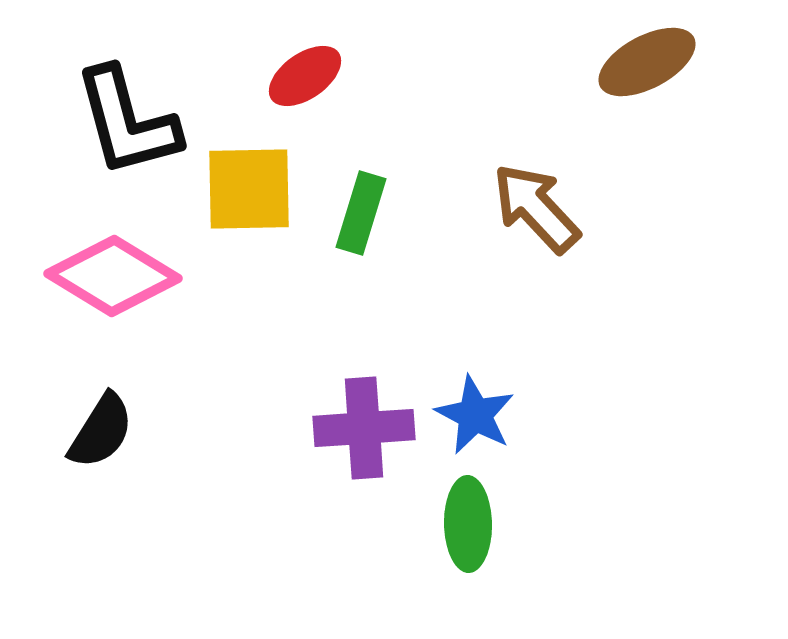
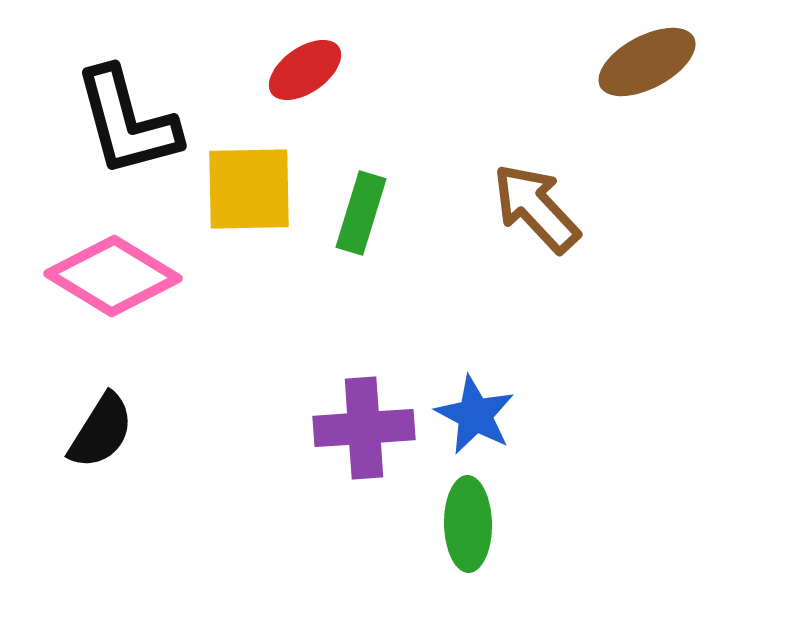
red ellipse: moved 6 px up
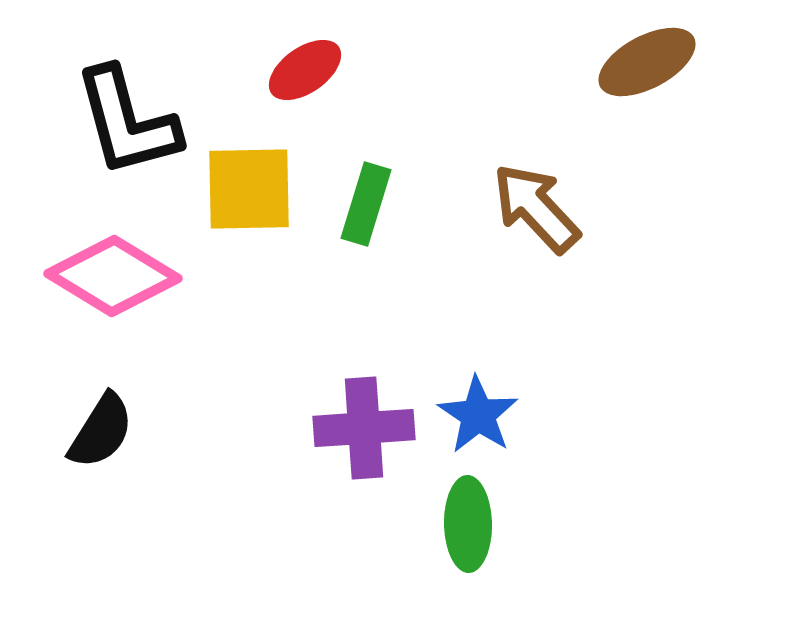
green rectangle: moved 5 px right, 9 px up
blue star: moved 3 px right; rotated 6 degrees clockwise
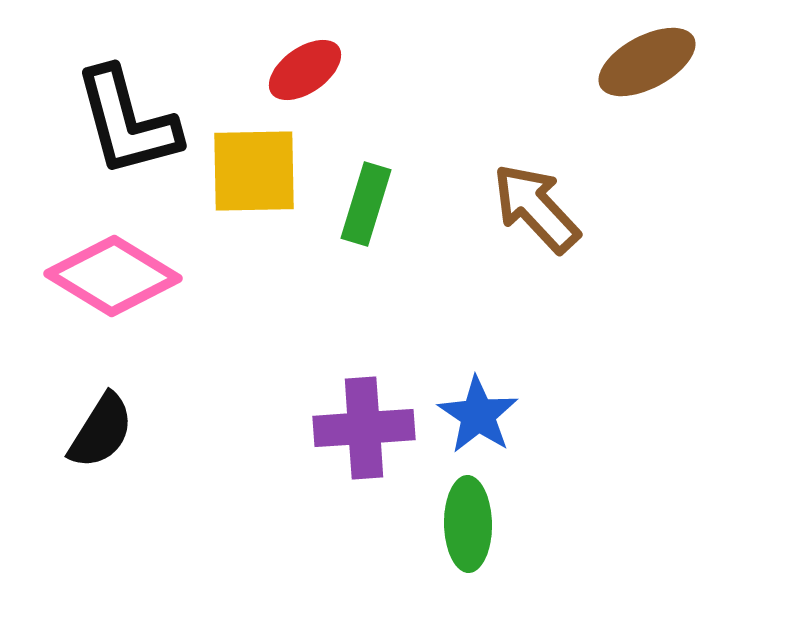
yellow square: moved 5 px right, 18 px up
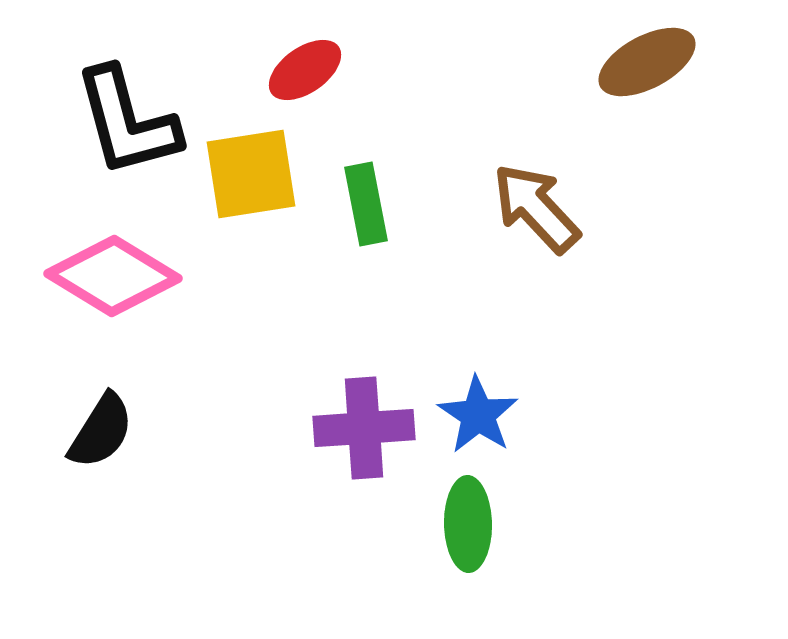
yellow square: moved 3 px left, 3 px down; rotated 8 degrees counterclockwise
green rectangle: rotated 28 degrees counterclockwise
